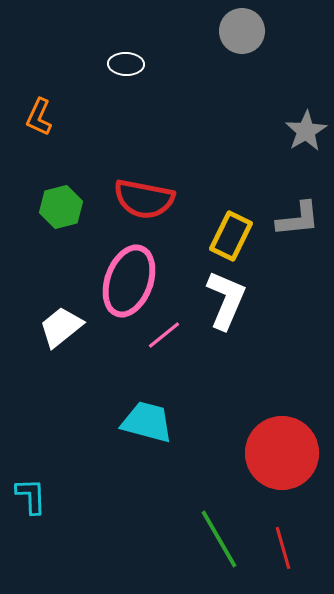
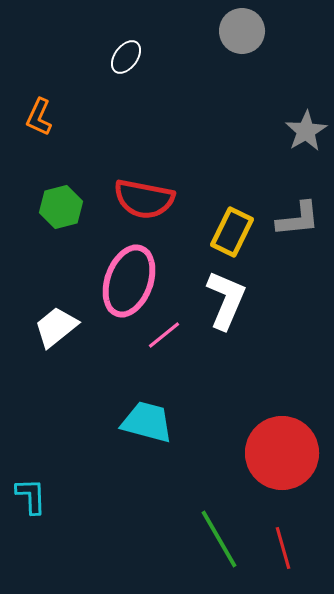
white ellipse: moved 7 px up; rotated 56 degrees counterclockwise
yellow rectangle: moved 1 px right, 4 px up
white trapezoid: moved 5 px left
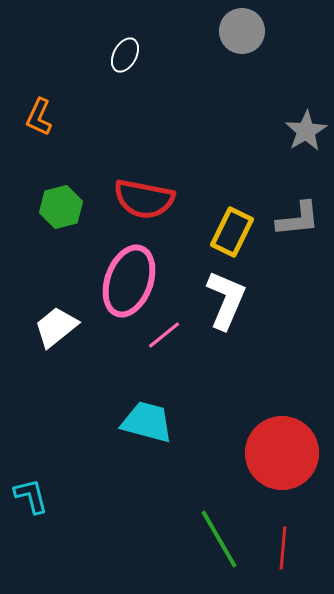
white ellipse: moved 1 px left, 2 px up; rotated 8 degrees counterclockwise
cyan L-shape: rotated 12 degrees counterclockwise
red line: rotated 21 degrees clockwise
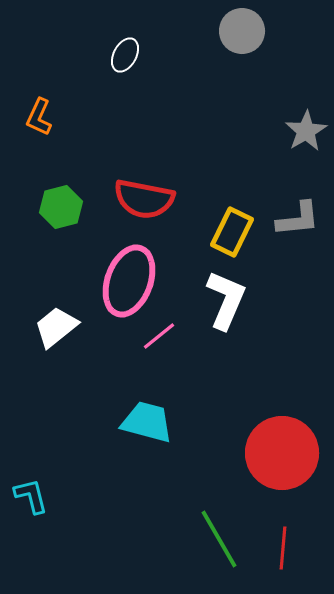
pink line: moved 5 px left, 1 px down
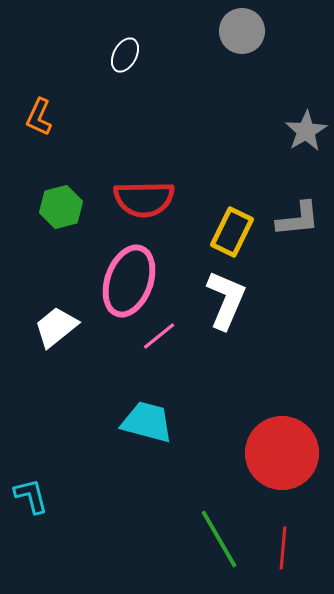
red semicircle: rotated 12 degrees counterclockwise
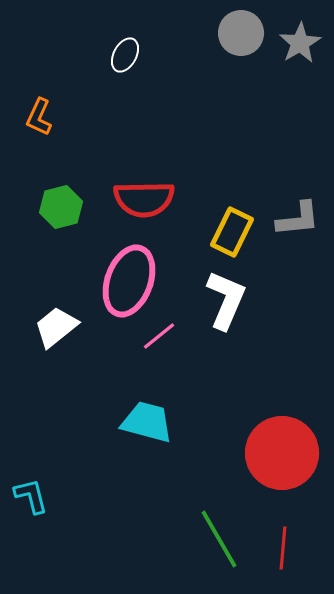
gray circle: moved 1 px left, 2 px down
gray star: moved 6 px left, 88 px up
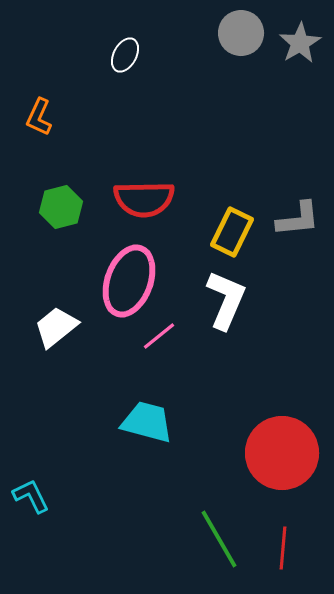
cyan L-shape: rotated 12 degrees counterclockwise
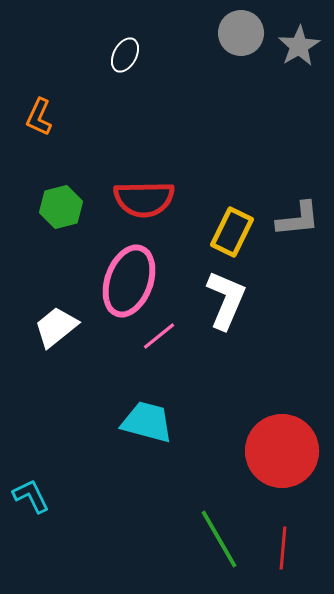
gray star: moved 1 px left, 3 px down
red circle: moved 2 px up
